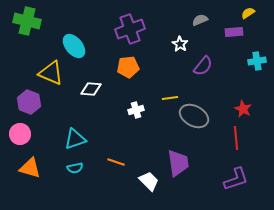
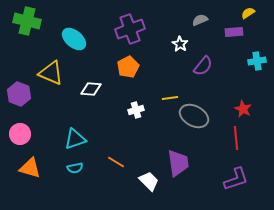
cyan ellipse: moved 7 px up; rotated 10 degrees counterclockwise
orange pentagon: rotated 20 degrees counterclockwise
purple hexagon: moved 10 px left, 8 px up
orange line: rotated 12 degrees clockwise
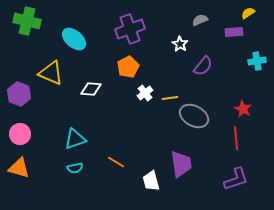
white cross: moved 9 px right, 17 px up; rotated 21 degrees counterclockwise
purple trapezoid: moved 3 px right, 1 px down
orange triangle: moved 11 px left
white trapezoid: moved 2 px right; rotated 150 degrees counterclockwise
